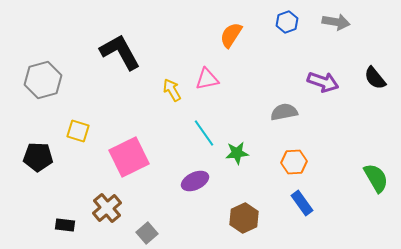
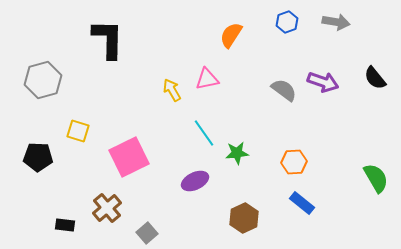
black L-shape: moved 12 px left, 13 px up; rotated 30 degrees clockwise
gray semicircle: moved 22 px up; rotated 48 degrees clockwise
blue rectangle: rotated 15 degrees counterclockwise
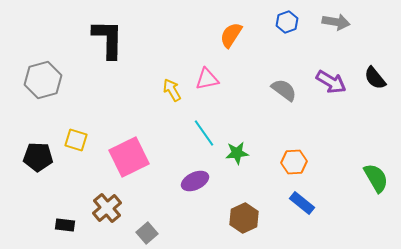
purple arrow: moved 8 px right; rotated 12 degrees clockwise
yellow square: moved 2 px left, 9 px down
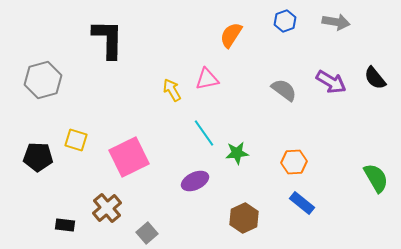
blue hexagon: moved 2 px left, 1 px up
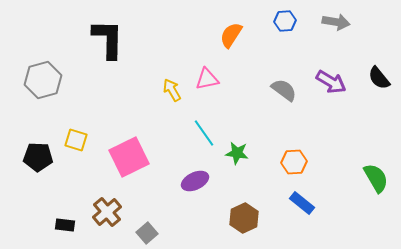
blue hexagon: rotated 15 degrees clockwise
black semicircle: moved 4 px right
green star: rotated 15 degrees clockwise
brown cross: moved 4 px down
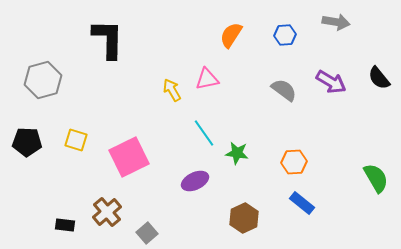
blue hexagon: moved 14 px down
black pentagon: moved 11 px left, 15 px up
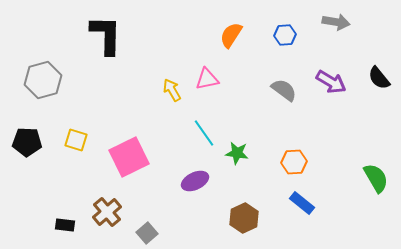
black L-shape: moved 2 px left, 4 px up
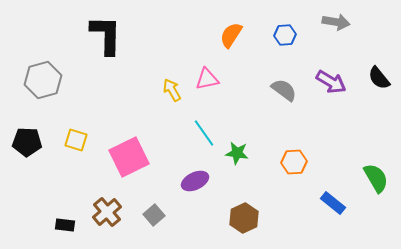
blue rectangle: moved 31 px right
gray square: moved 7 px right, 18 px up
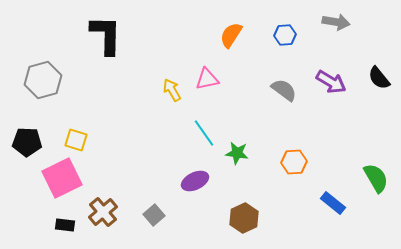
pink square: moved 67 px left, 21 px down
brown cross: moved 4 px left
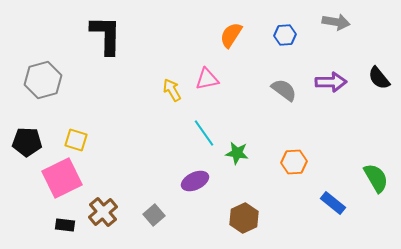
purple arrow: rotated 32 degrees counterclockwise
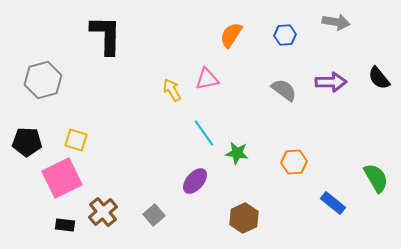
purple ellipse: rotated 24 degrees counterclockwise
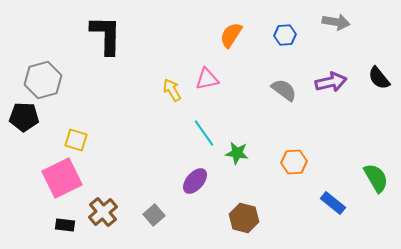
purple arrow: rotated 12 degrees counterclockwise
black pentagon: moved 3 px left, 25 px up
brown hexagon: rotated 20 degrees counterclockwise
